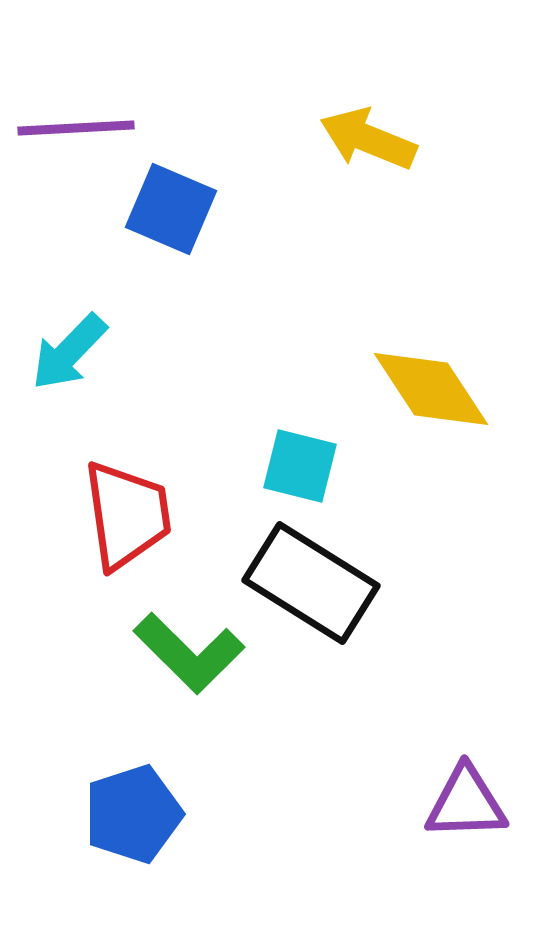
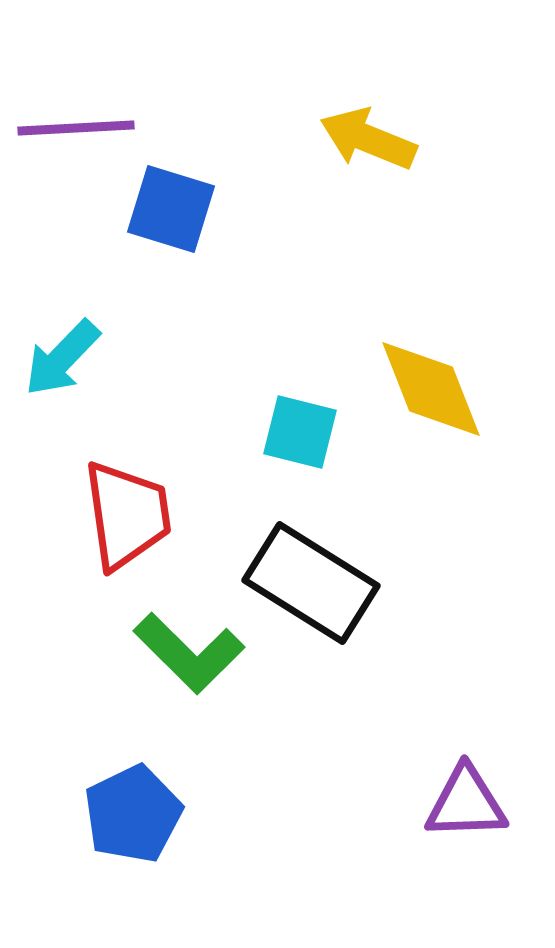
blue square: rotated 6 degrees counterclockwise
cyan arrow: moved 7 px left, 6 px down
yellow diamond: rotated 12 degrees clockwise
cyan square: moved 34 px up
blue pentagon: rotated 8 degrees counterclockwise
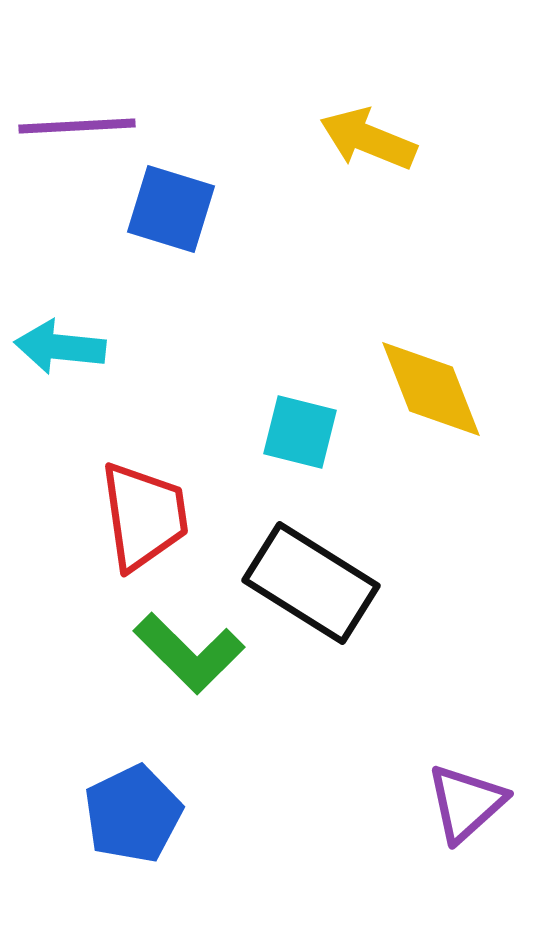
purple line: moved 1 px right, 2 px up
cyan arrow: moved 2 px left, 11 px up; rotated 52 degrees clockwise
red trapezoid: moved 17 px right, 1 px down
purple triangle: rotated 40 degrees counterclockwise
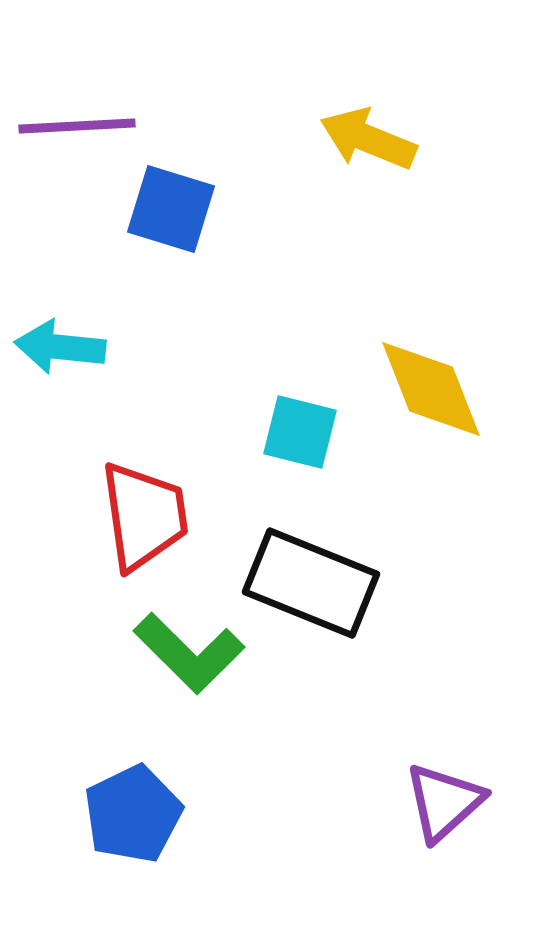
black rectangle: rotated 10 degrees counterclockwise
purple triangle: moved 22 px left, 1 px up
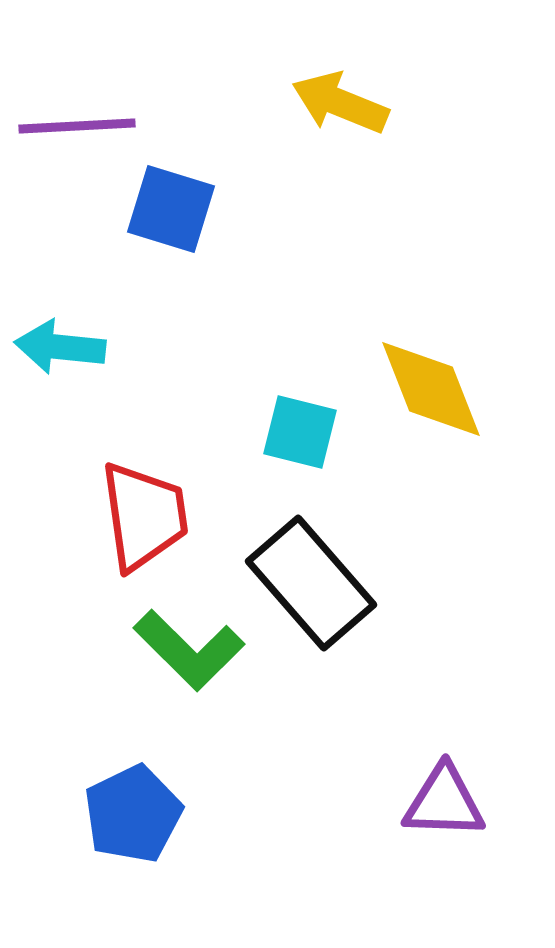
yellow arrow: moved 28 px left, 36 px up
black rectangle: rotated 27 degrees clockwise
green L-shape: moved 3 px up
purple triangle: rotated 44 degrees clockwise
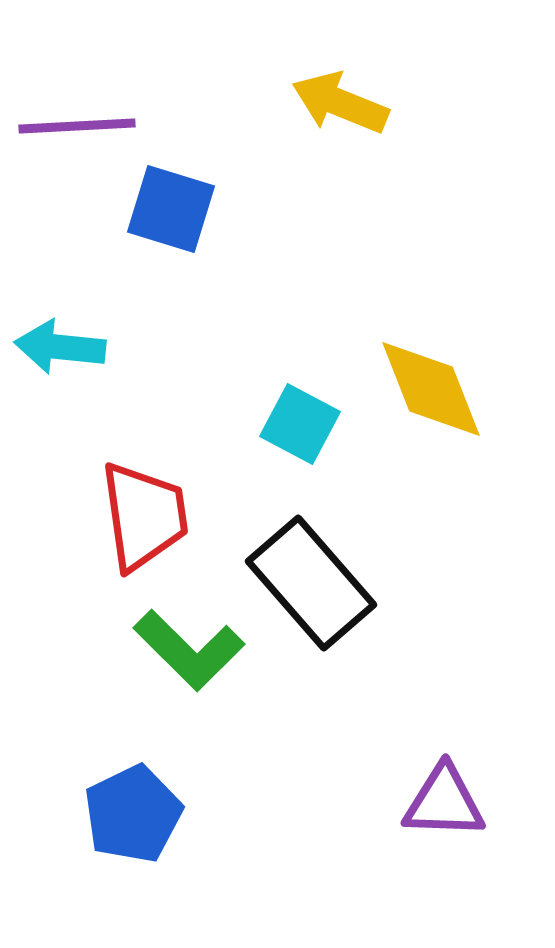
cyan square: moved 8 px up; rotated 14 degrees clockwise
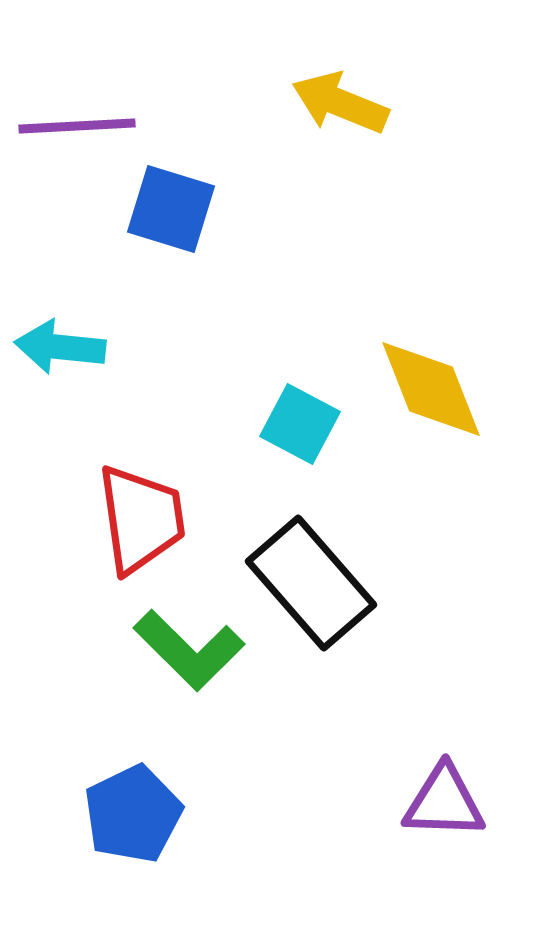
red trapezoid: moved 3 px left, 3 px down
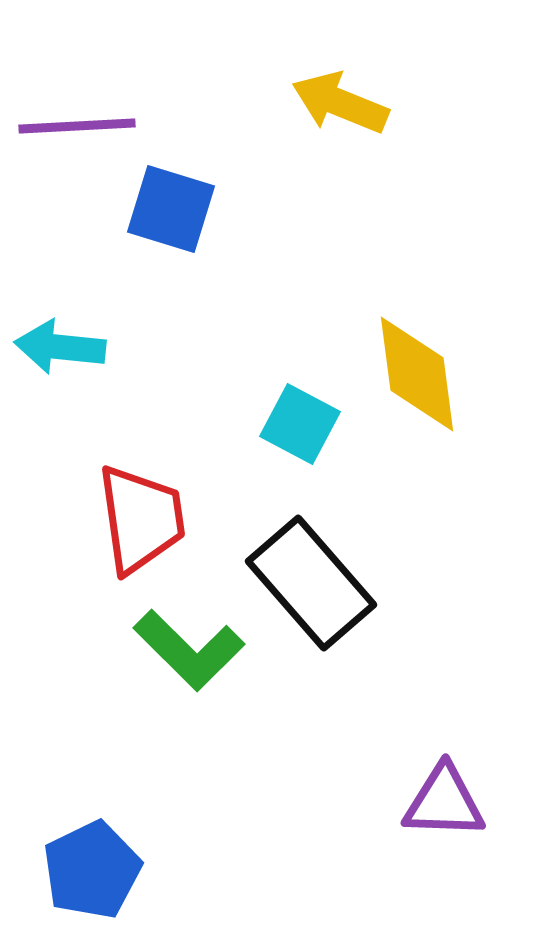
yellow diamond: moved 14 px left, 15 px up; rotated 14 degrees clockwise
blue pentagon: moved 41 px left, 56 px down
